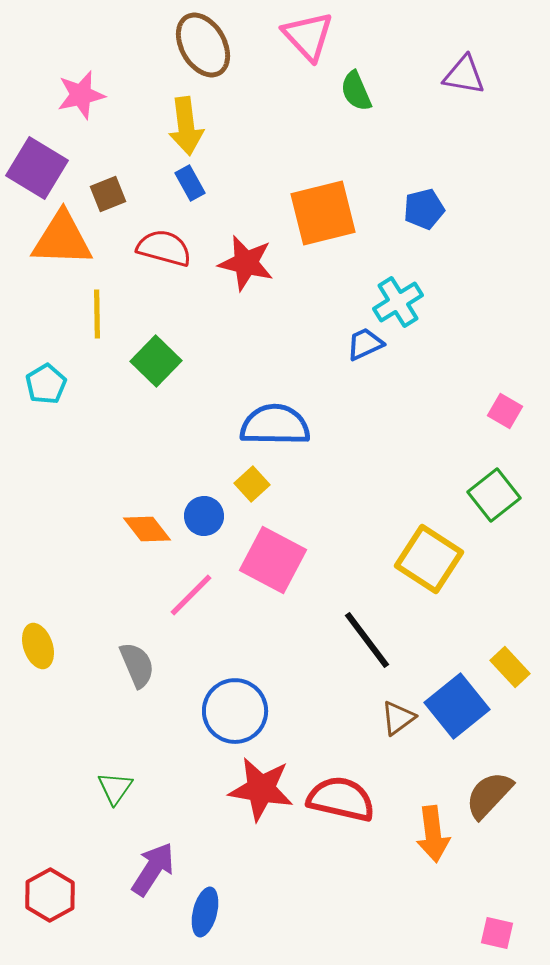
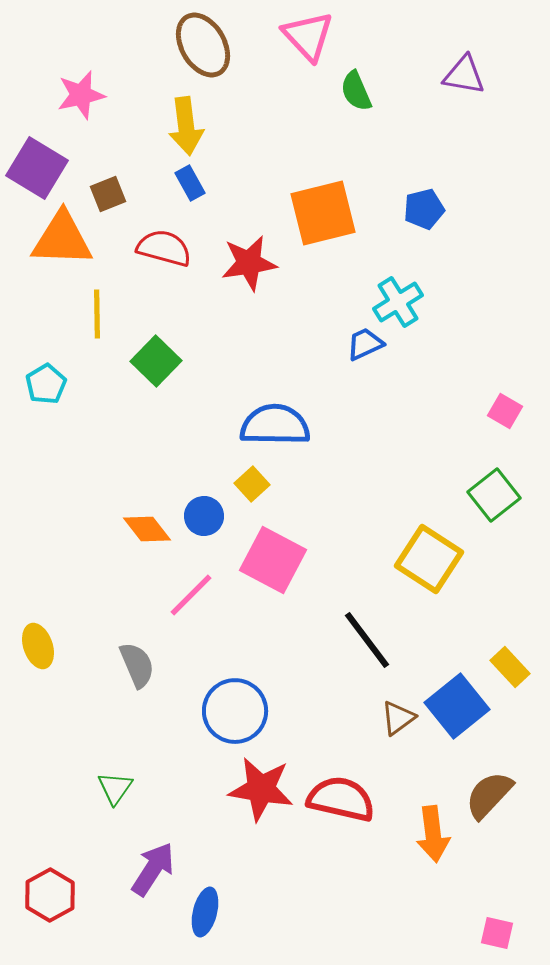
red star at (246, 263): moved 3 px right; rotated 22 degrees counterclockwise
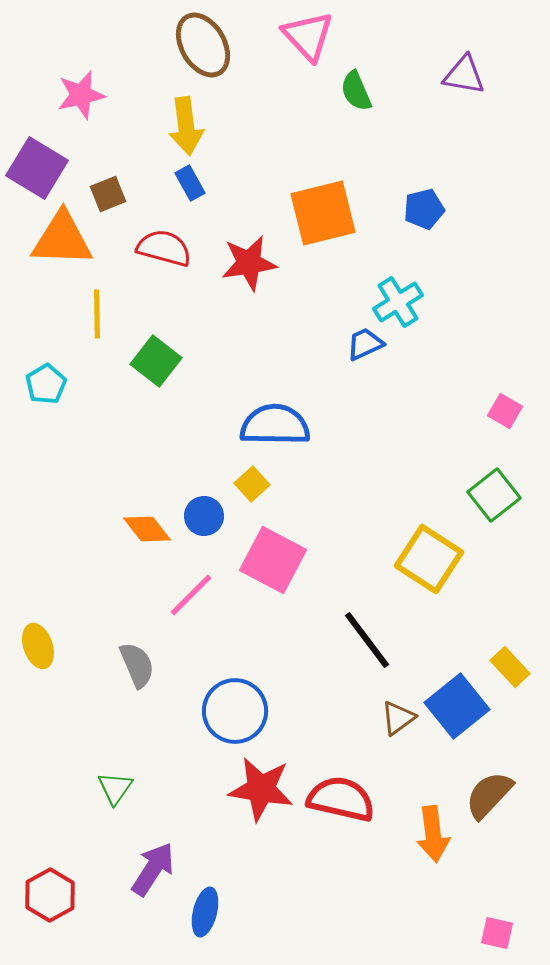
green square at (156, 361): rotated 6 degrees counterclockwise
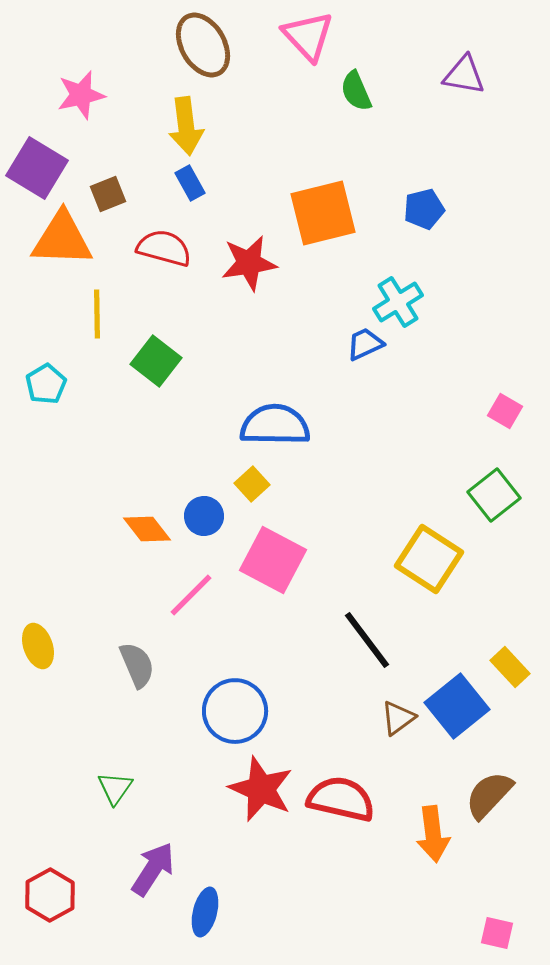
red star at (261, 789): rotated 14 degrees clockwise
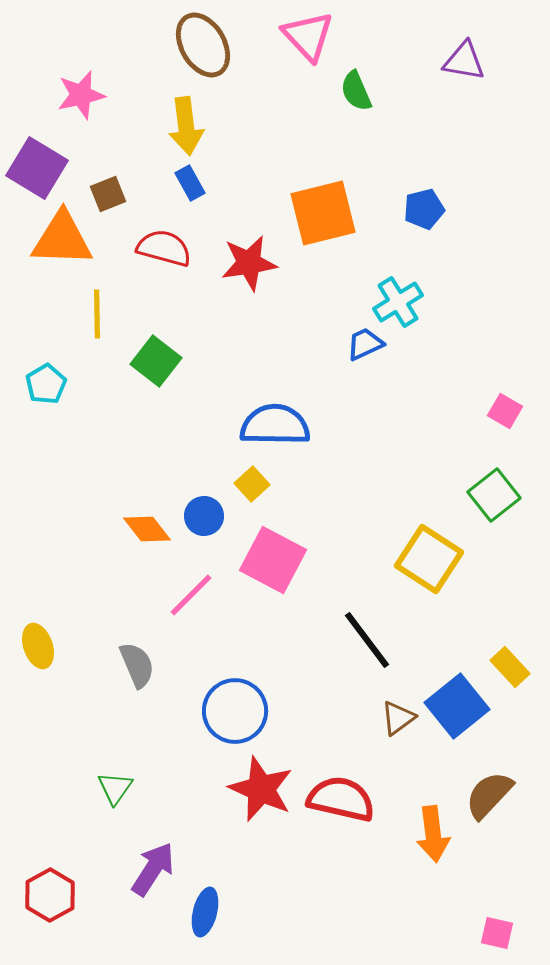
purple triangle at (464, 75): moved 14 px up
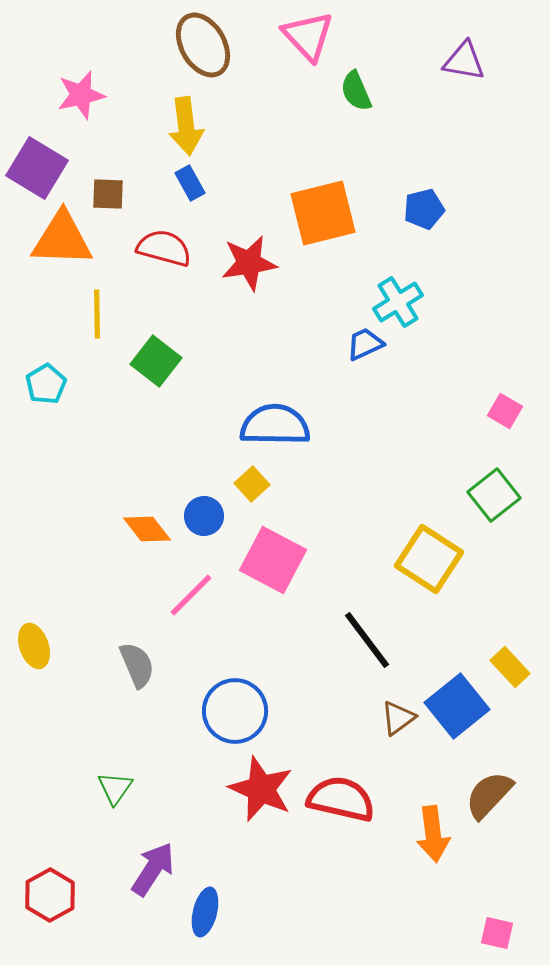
brown square at (108, 194): rotated 24 degrees clockwise
yellow ellipse at (38, 646): moved 4 px left
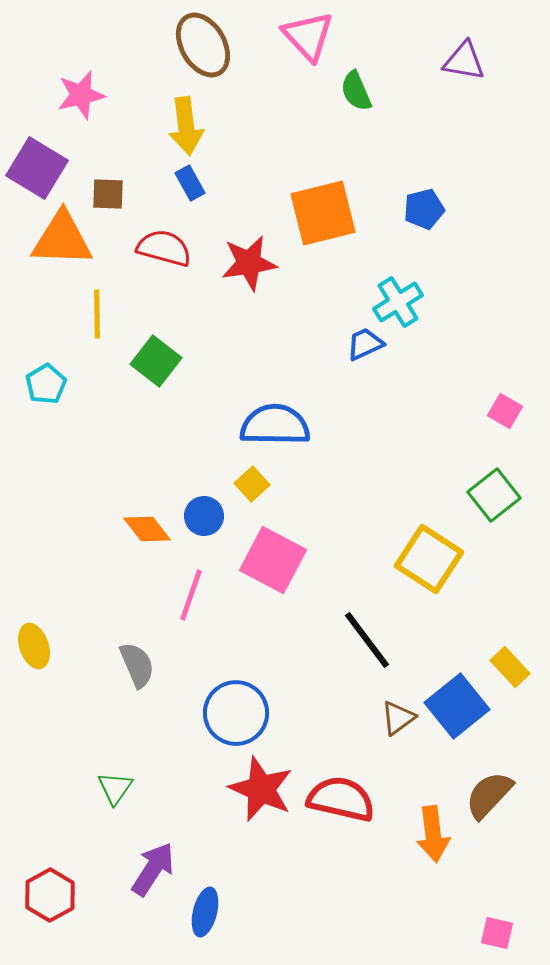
pink line at (191, 595): rotated 26 degrees counterclockwise
blue circle at (235, 711): moved 1 px right, 2 px down
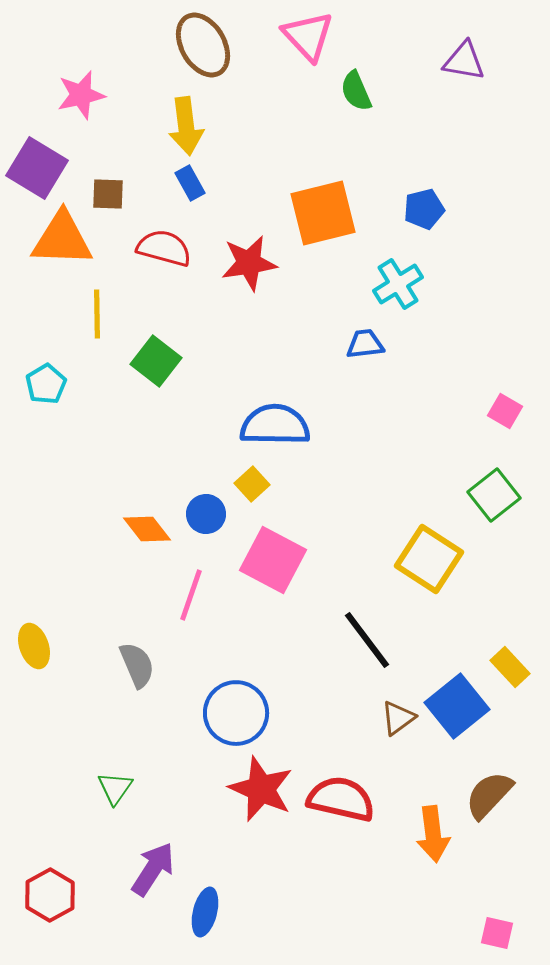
cyan cross at (398, 302): moved 18 px up
blue trapezoid at (365, 344): rotated 18 degrees clockwise
blue circle at (204, 516): moved 2 px right, 2 px up
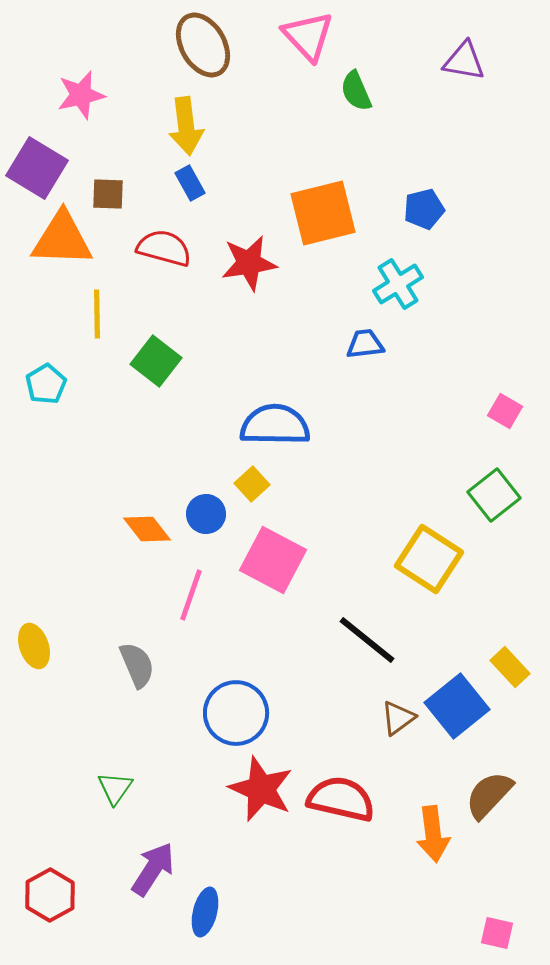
black line at (367, 640): rotated 14 degrees counterclockwise
